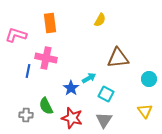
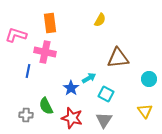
pink cross: moved 1 px left, 6 px up
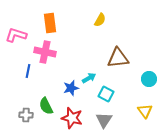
blue star: rotated 21 degrees clockwise
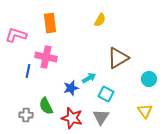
pink cross: moved 1 px right, 5 px down
brown triangle: rotated 25 degrees counterclockwise
gray triangle: moved 3 px left, 3 px up
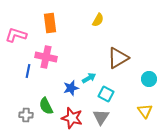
yellow semicircle: moved 2 px left
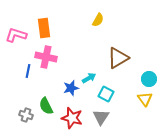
orange rectangle: moved 6 px left, 5 px down
yellow triangle: moved 12 px up
gray cross: rotated 16 degrees clockwise
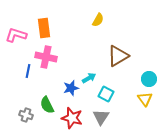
brown triangle: moved 2 px up
green semicircle: moved 1 px right, 1 px up
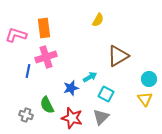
pink cross: rotated 30 degrees counterclockwise
cyan arrow: moved 1 px right, 1 px up
gray triangle: rotated 12 degrees clockwise
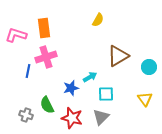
cyan circle: moved 12 px up
cyan square: rotated 28 degrees counterclockwise
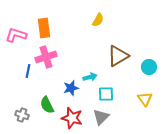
cyan arrow: rotated 16 degrees clockwise
gray cross: moved 4 px left
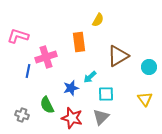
orange rectangle: moved 35 px right, 14 px down
pink L-shape: moved 2 px right, 1 px down
cyan arrow: rotated 152 degrees clockwise
